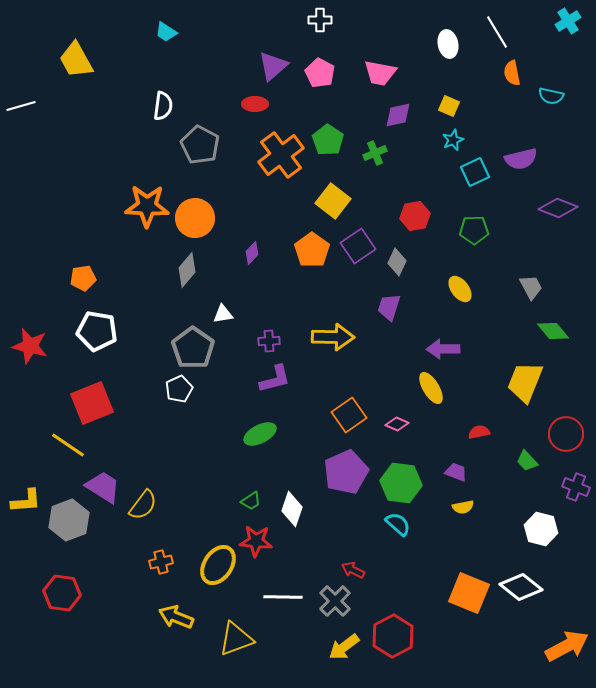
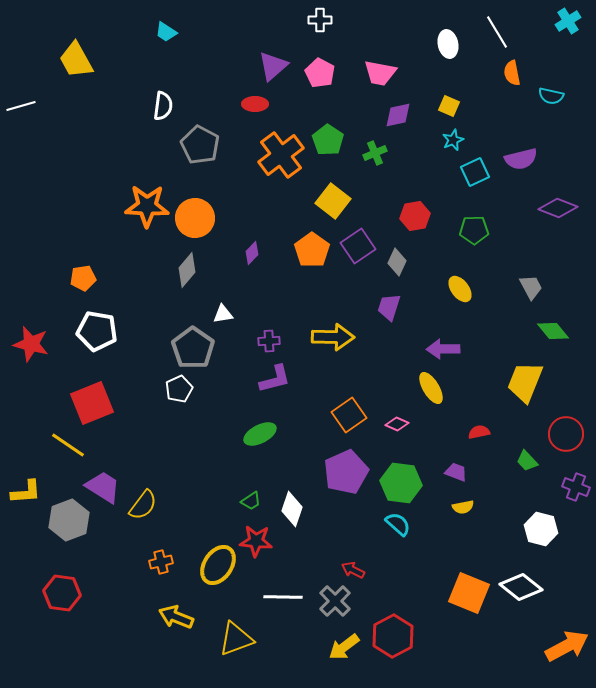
red star at (30, 346): moved 1 px right, 2 px up
yellow L-shape at (26, 501): moved 9 px up
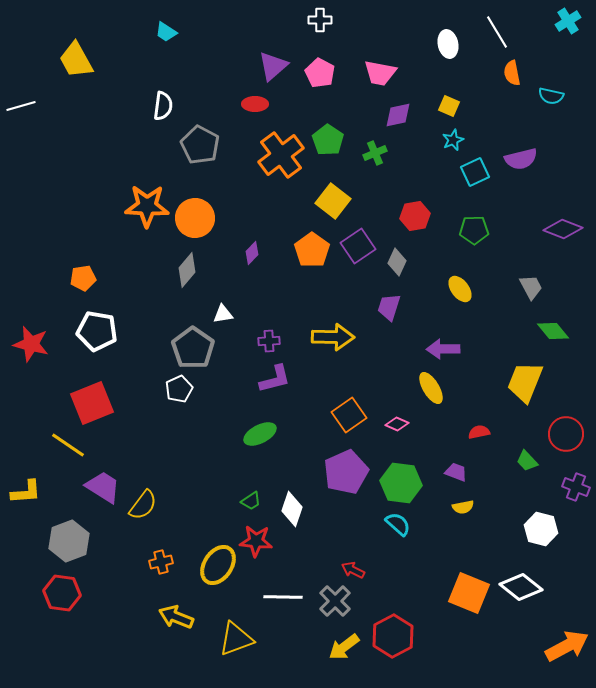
purple diamond at (558, 208): moved 5 px right, 21 px down
gray hexagon at (69, 520): moved 21 px down
